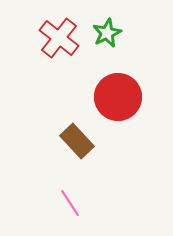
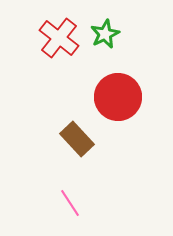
green star: moved 2 px left, 1 px down
brown rectangle: moved 2 px up
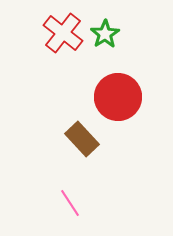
green star: rotated 8 degrees counterclockwise
red cross: moved 4 px right, 5 px up
brown rectangle: moved 5 px right
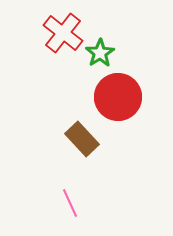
green star: moved 5 px left, 19 px down
pink line: rotated 8 degrees clockwise
